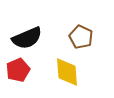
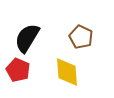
black semicircle: rotated 144 degrees clockwise
red pentagon: rotated 25 degrees counterclockwise
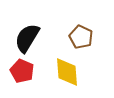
red pentagon: moved 4 px right, 1 px down
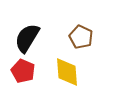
red pentagon: moved 1 px right
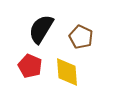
black semicircle: moved 14 px right, 9 px up
red pentagon: moved 7 px right, 5 px up
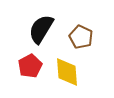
red pentagon: rotated 20 degrees clockwise
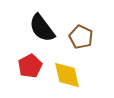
black semicircle: moved 1 px right, 1 px up; rotated 68 degrees counterclockwise
yellow diamond: moved 3 px down; rotated 8 degrees counterclockwise
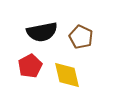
black semicircle: moved 4 px down; rotated 64 degrees counterclockwise
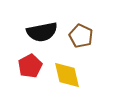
brown pentagon: moved 1 px up
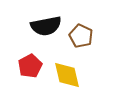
black semicircle: moved 4 px right, 6 px up
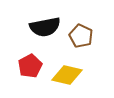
black semicircle: moved 1 px left, 1 px down
yellow diamond: rotated 64 degrees counterclockwise
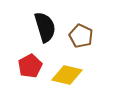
black semicircle: rotated 96 degrees counterclockwise
